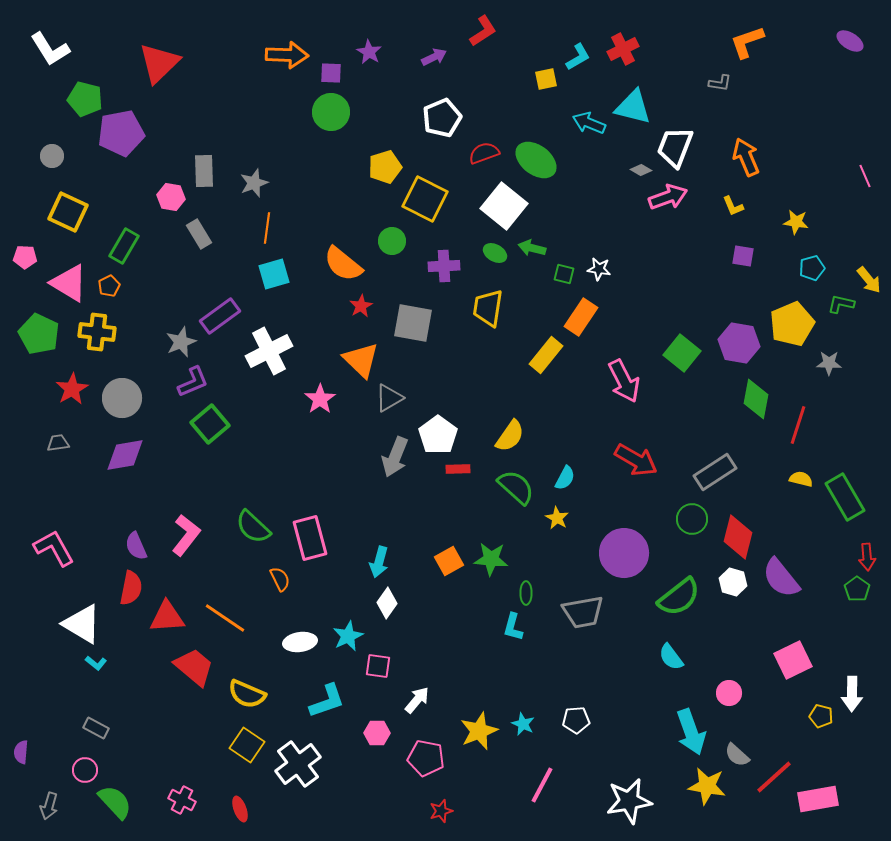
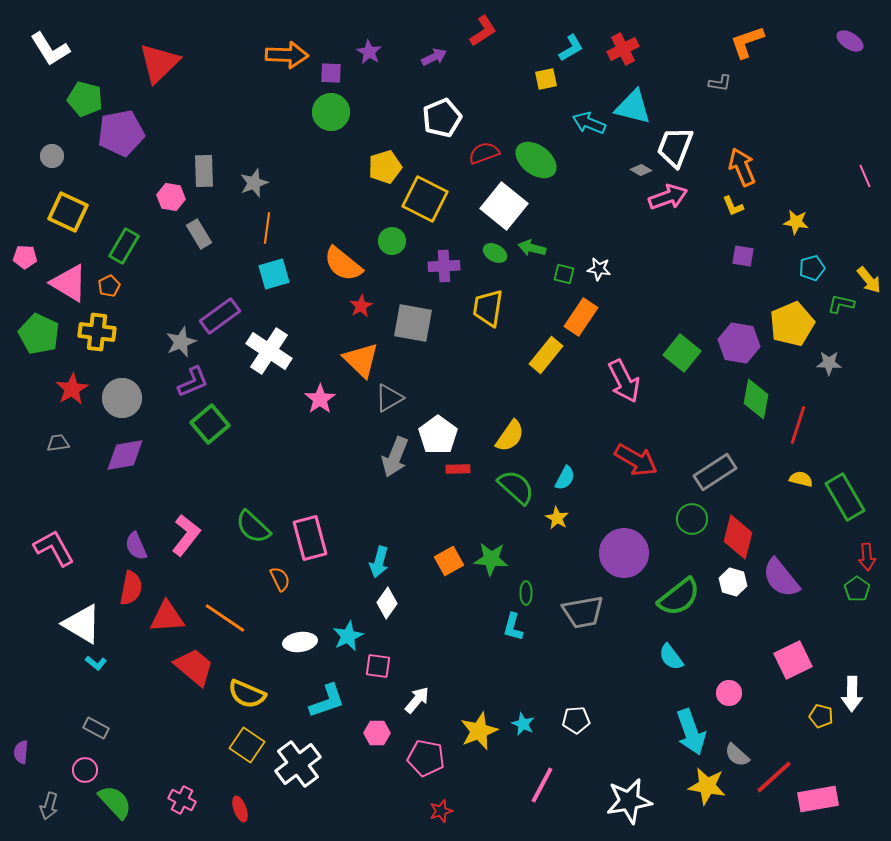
cyan L-shape at (578, 57): moved 7 px left, 9 px up
orange arrow at (746, 157): moved 4 px left, 10 px down
white cross at (269, 351): rotated 30 degrees counterclockwise
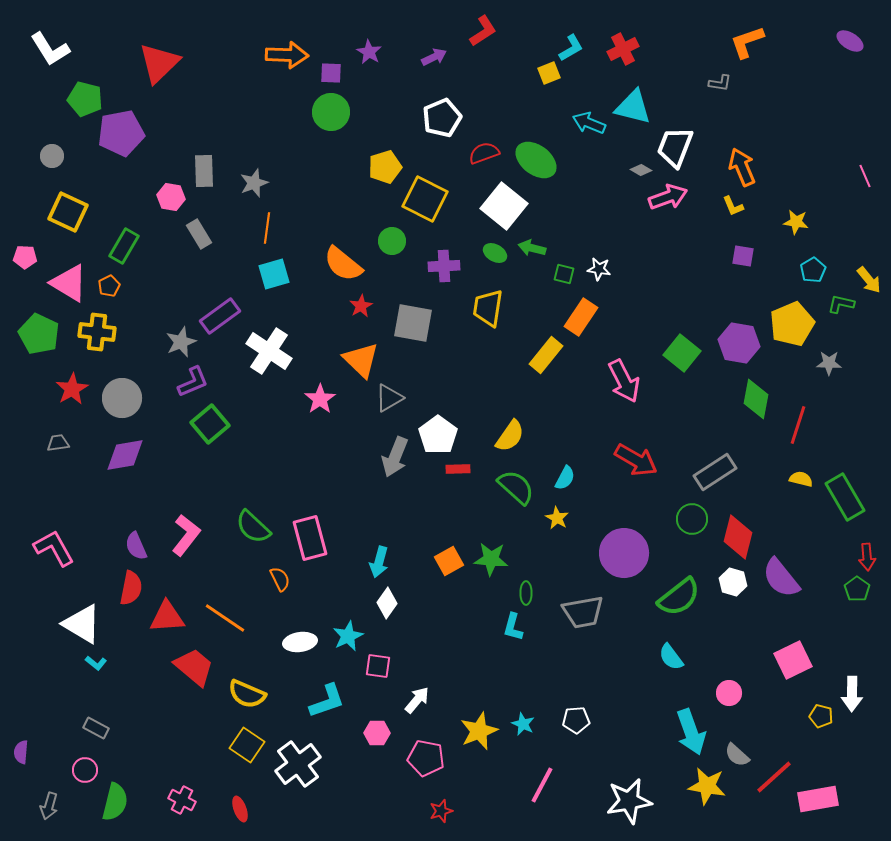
yellow square at (546, 79): moved 3 px right, 6 px up; rotated 10 degrees counterclockwise
cyan pentagon at (812, 268): moved 1 px right, 2 px down; rotated 15 degrees counterclockwise
green semicircle at (115, 802): rotated 57 degrees clockwise
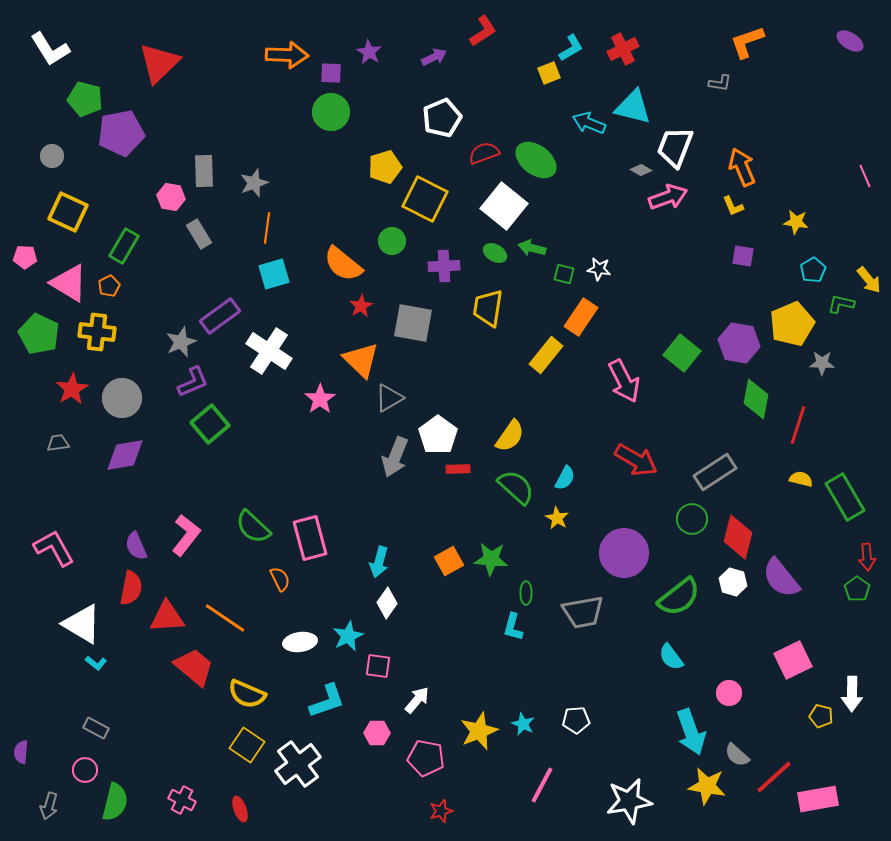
gray star at (829, 363): moved 7 px left
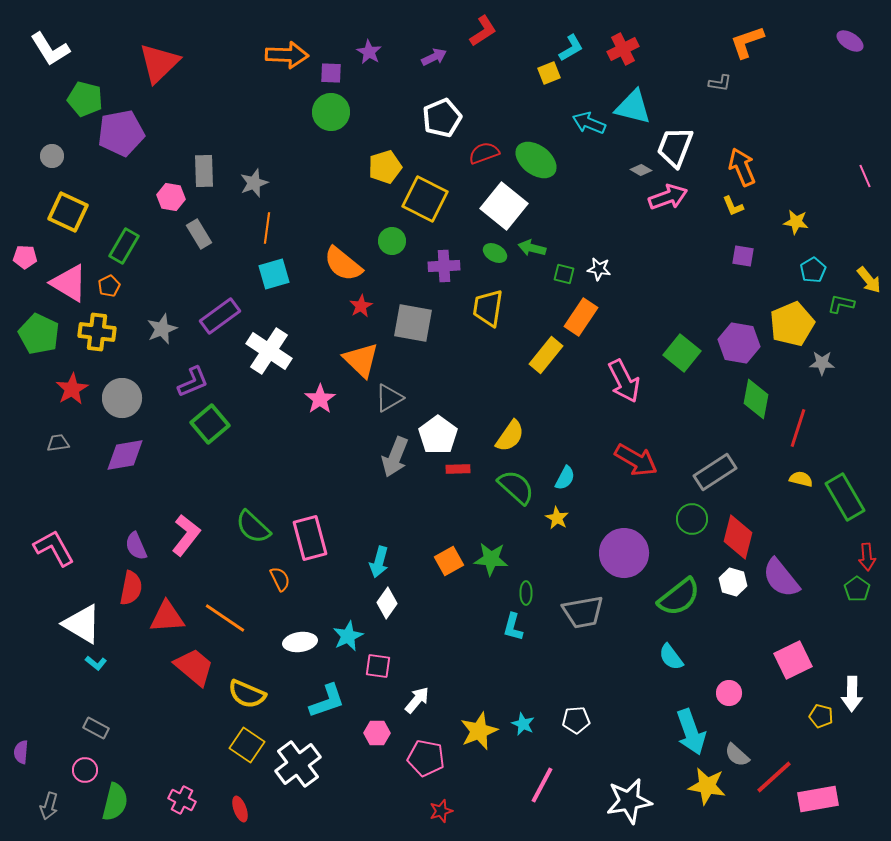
gray star at (181, 342): moved 19 px left, 13 px up
red line at (798, 425): moved 3 px down
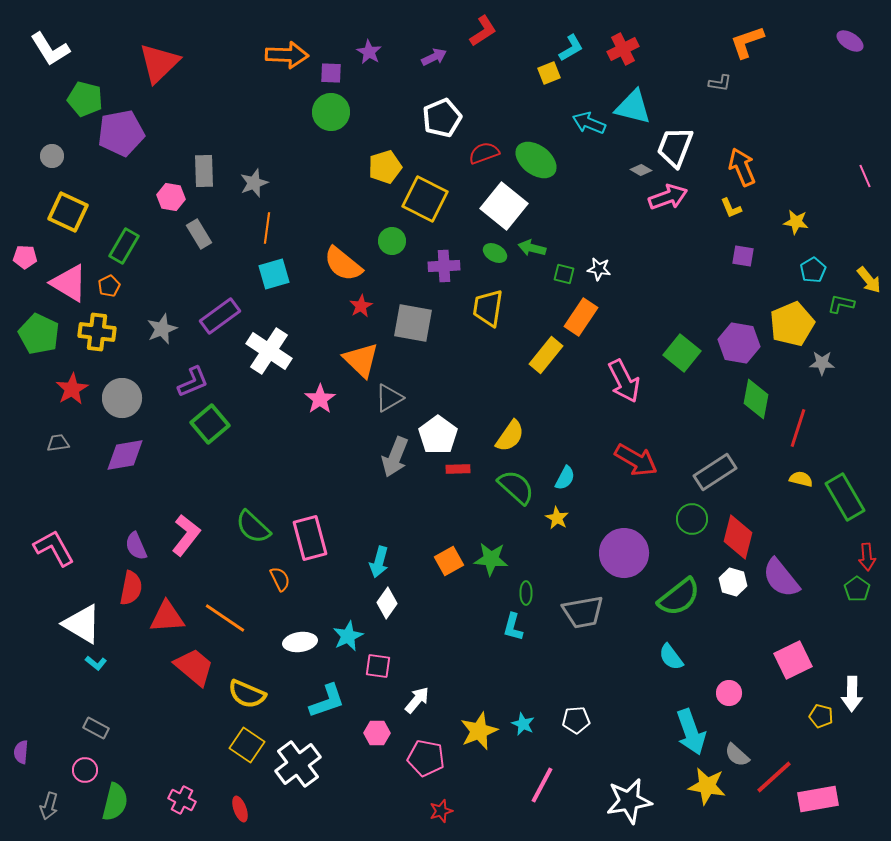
yellow L-shape at (733, 206): moved 2 px left, 2 px down
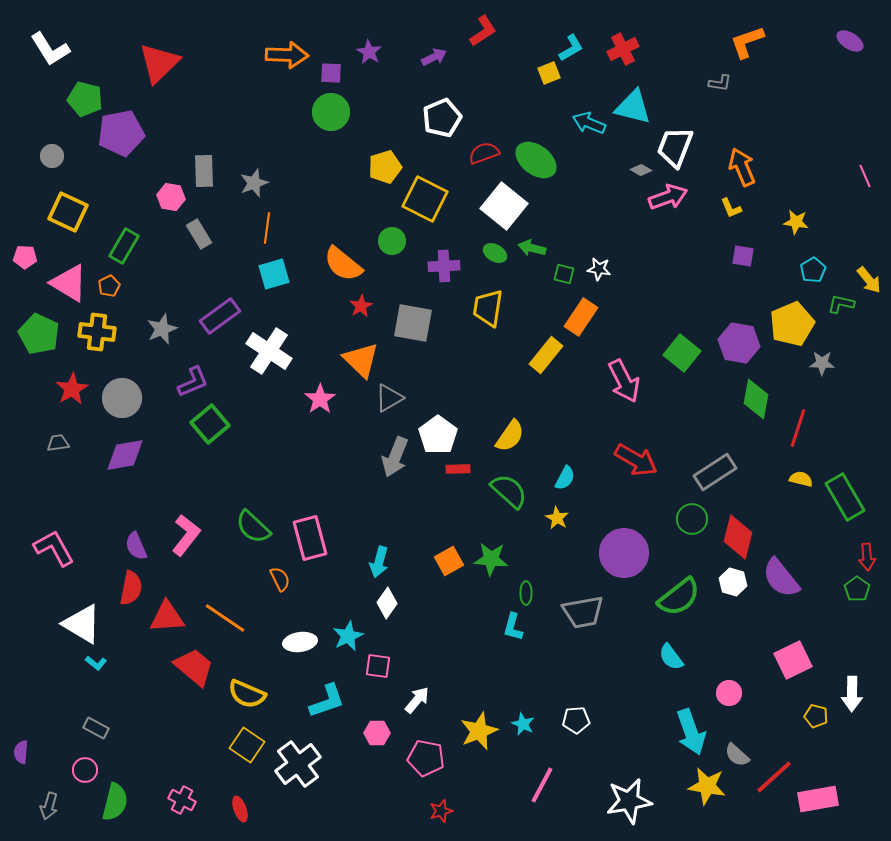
green semicircle at (516, 487): moved 7 px left, 4 px down
yellow pentagon at (821, 716): moved 5 px left
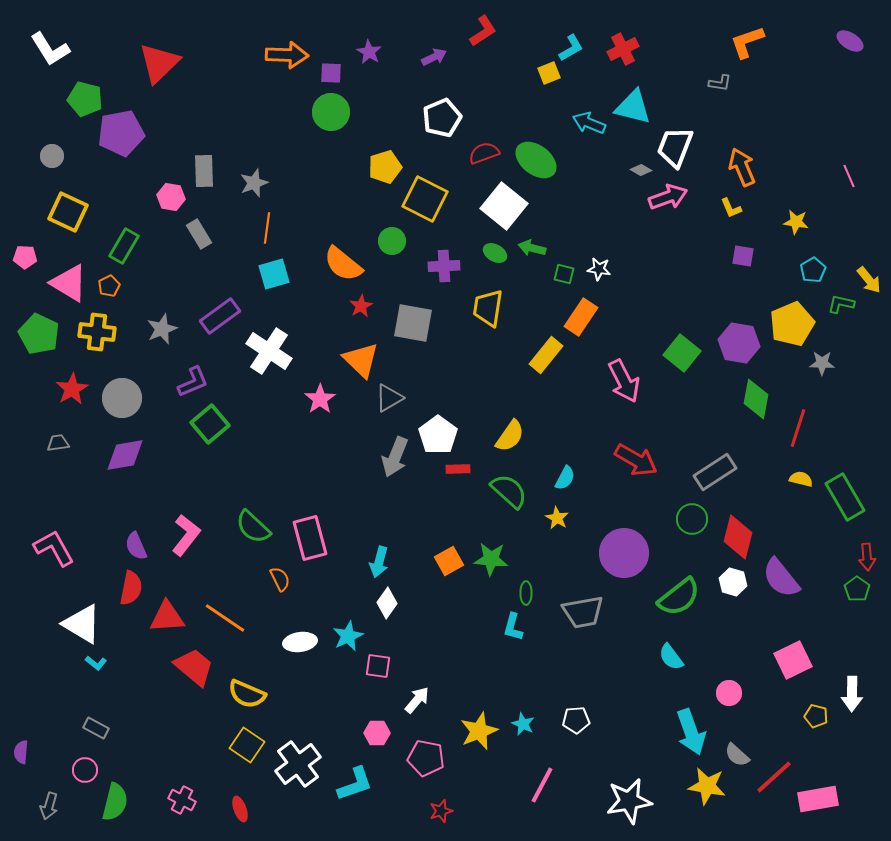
pink line at (865, 176): moved 16 px left
cyan L-shape at (327, 701): moved 28 px right, 83 px down
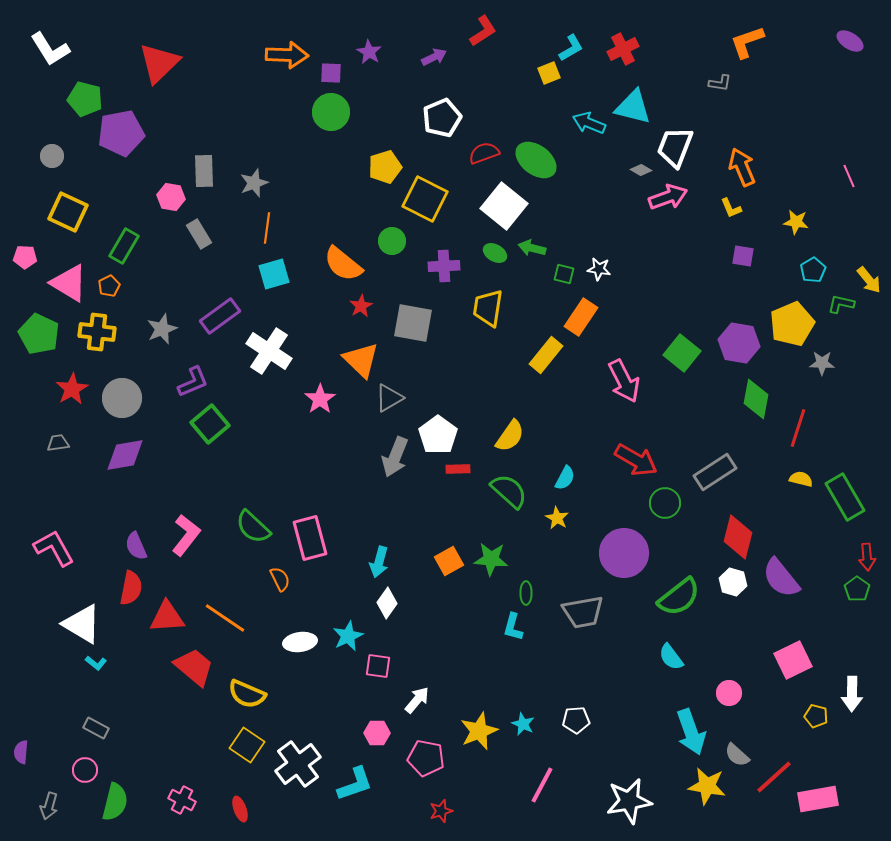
green circle at (692, 519): moved 27 px left, 16 px up
